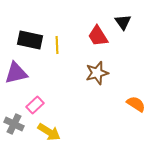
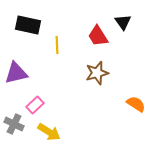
black rectangle: moved 2 px left, 15 px up
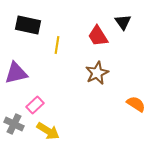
yellow line: rotated 12 degrees clockwise
brown star: rotated 10 degrees counterclockwise
yellow arrow: moved 1 px left, 1 px up
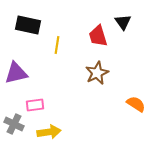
red trapezoid: rotated 15 degrees clockwise
pink rectangle: rotated 36 degrees clockwise
yellow arrow: moved 1 px right, 1 px down; rotated 40 degrees counterclockwise
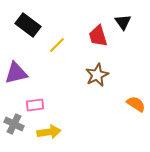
black rectangle: rotated 25 degrees clockwise
yellow line: rotated 36 degrees clockwise
brown star: moved 2 px down
